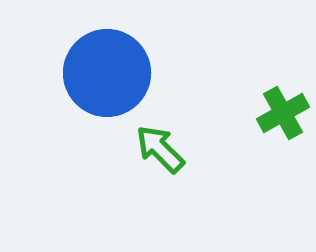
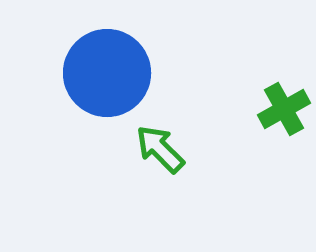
green cross: moved 1 px right, 4 px up
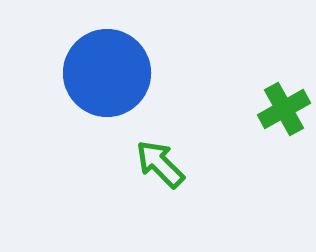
green arrow: moved 15 px down
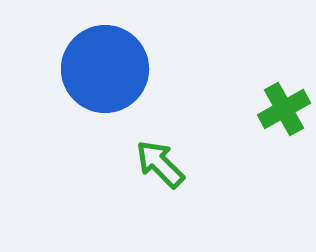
blue circle: moved 2 px left, 4 px up
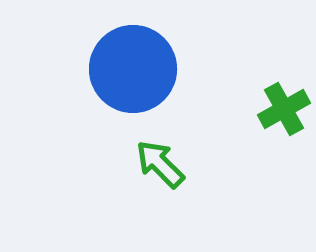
blue circle: moved 28 px right
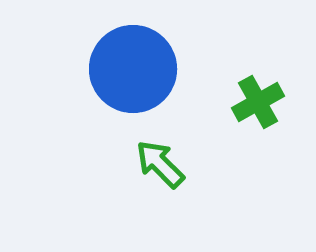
green cross: moved 26 px left, 7 px up
